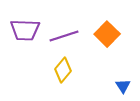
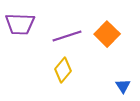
purple trapezoid: moved 5 px left, 6 px up
purple line: moved 3 px right
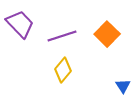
purple trapezoid: rotated 136 degrees counterclockwise
purple line: moved 5 px left
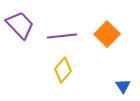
purple trapezoid: moved 1 px down
purple line: rotated 12 degrees clockwise
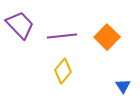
orange square: moved 3 px down
yellow diamond: moved 1 px down
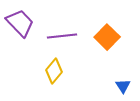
purple trapezoid: moved 2 px up
yellow diamond: moved 9 px left
